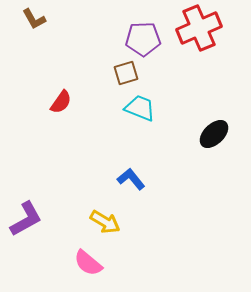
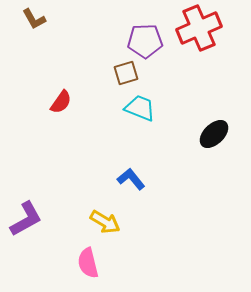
purple pentagon: moved 2 px right, 2 px down
pink semicircle: rotated 36 degrees clockwise
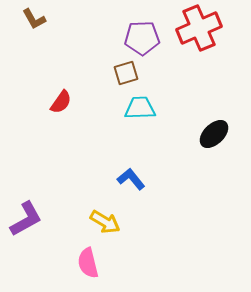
purple pentagon: moved 3 px left, 3 px up
cyan trapezoid: rotated 24 degrees counterclockwise
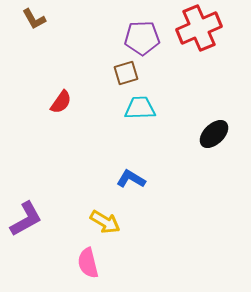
blue L-shape: rotated 20 degrees counterclockwise
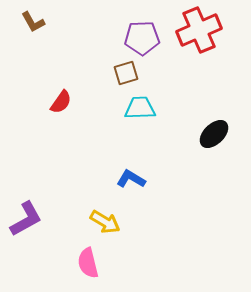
brown L-shape: moved 1 px left, 3 px down
red cross: moved 2 px down
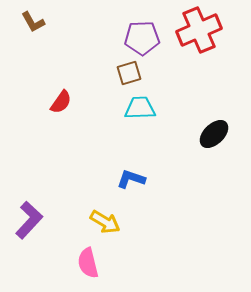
brown square: moved 3 px right
blue L-shape: rotated 12 degrees counterclockwise
purple L-shape: moved 3 px right, 1 px down; rotated 18 degrees counterclockwise
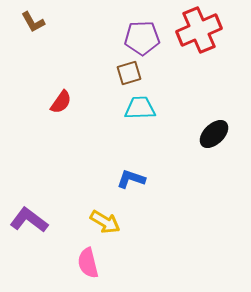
purple L-shape: rotated 96 degrees counterclockwise
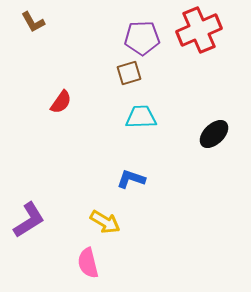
cyan trapezoid: moved 1 px right, 9 px down
purple L-shape: rotated 111 degrees clockwise
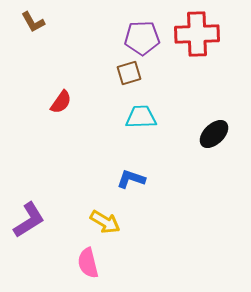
red cross: moved 2 px left, 4 px down; rotated 21 degrees clockwise
